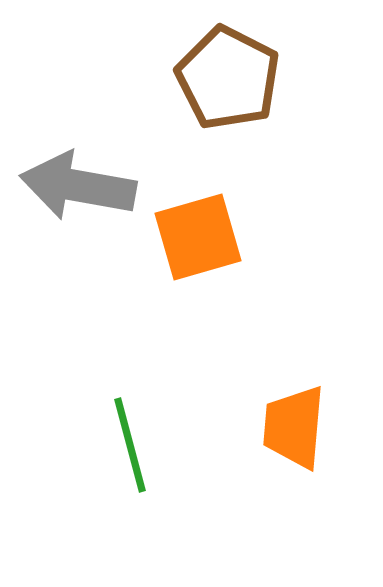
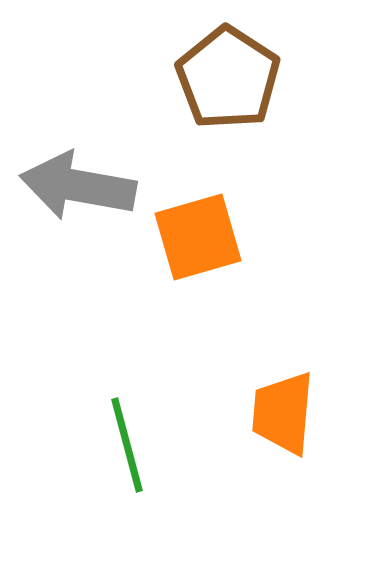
brown pentagon: rotated 6 degrees clockwise
orange trapezoid: moved 11 px left, 14 px up
green line: moved 3 px left
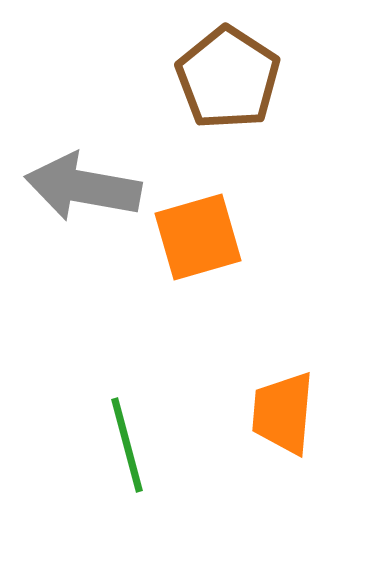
gray arrow: moved 5 px right, 1 px down
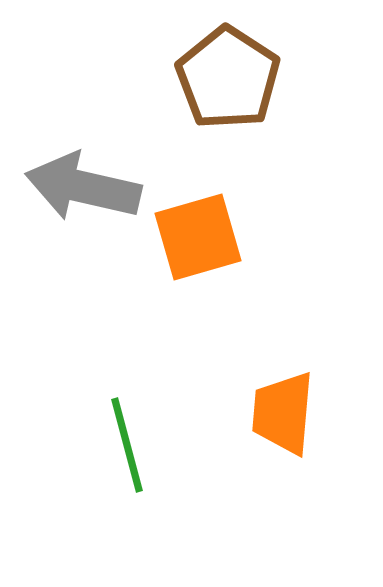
gray arrow: rotated 3 degrees clockwise
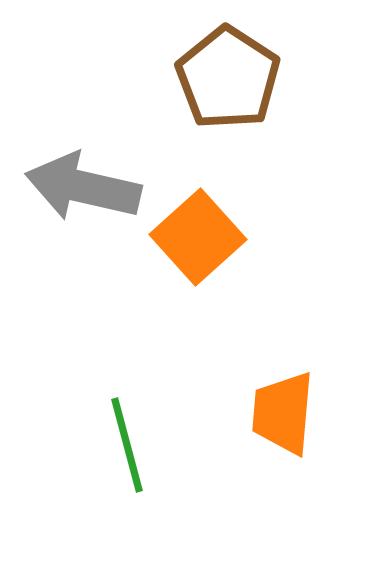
orange square: rotated 26 degrees counterclockwise
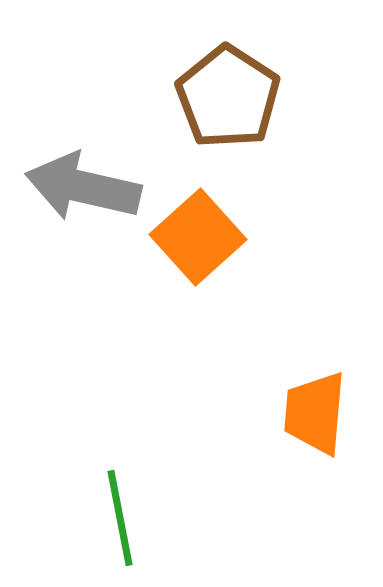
brown pentagon: moved 19 px down
orange trapezoid: moved 32 px right
green line: moved 7 px left, 73 px down; rotated 4 degrees clockwise
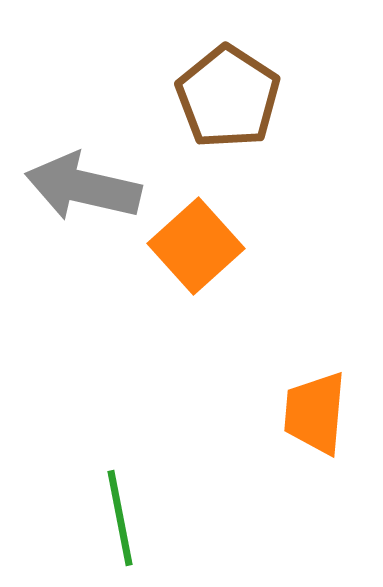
orange square: moved 2 px left, 9 px down
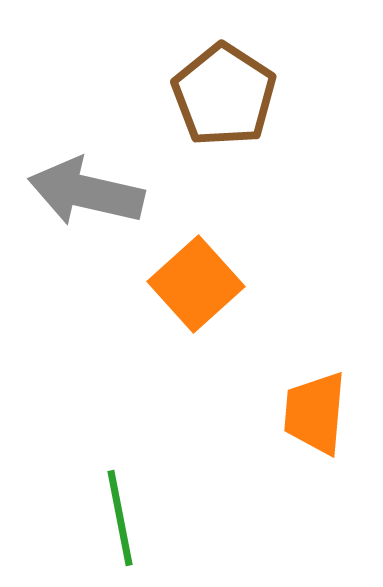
brown pentagon: moved 4 px left, 2 px up
gray arrow: moved 3 px right, 5 px down
orange square: moved 38 px down
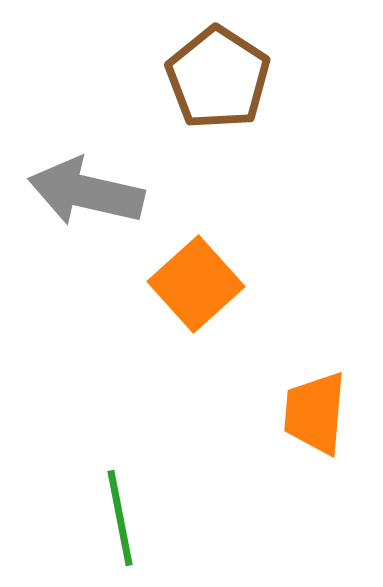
brown pentagon: moved 6 px left, 17 px up
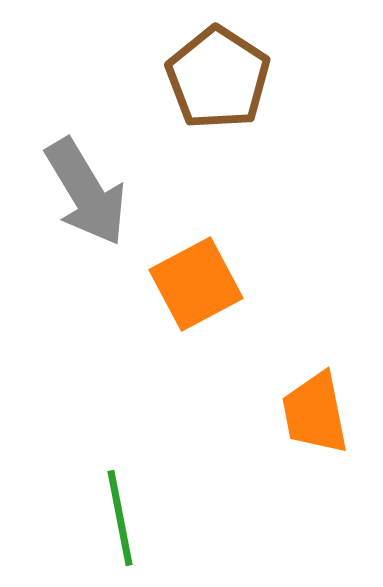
gray arrow: rotated 134 degrees counterclockwise
orange square: rotated 14 degrees clockwise
orange trapezoid: rotated 16 degrees counterclockwise
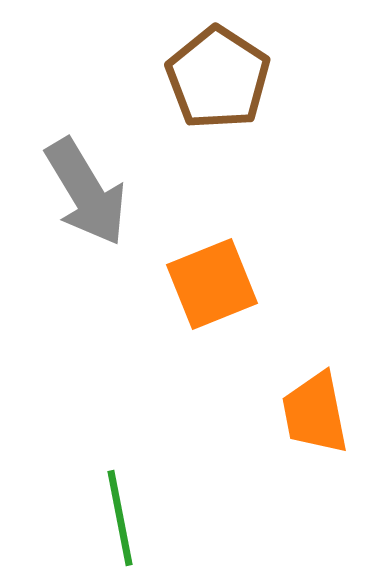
orange square: moved 16 px right; rotated 6 degrees clockwise
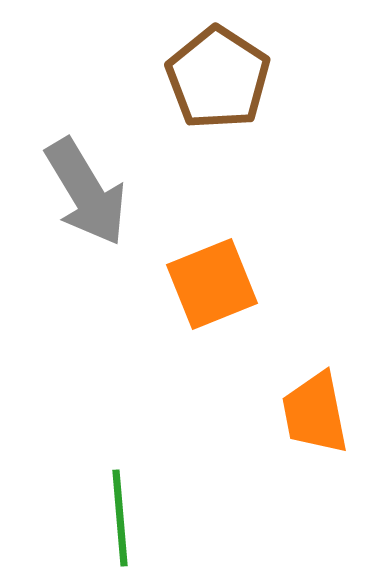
green line: rotated 6 degrees clockwise
